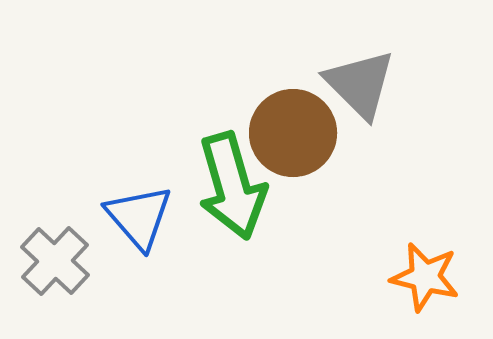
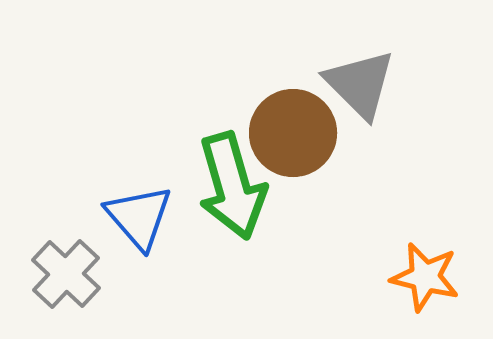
gray cross: moved 11 px right, 13 px down
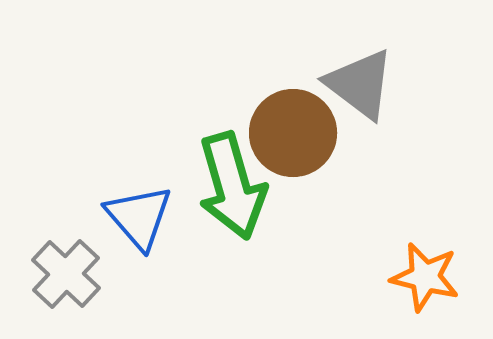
gray triangle: rotated 8 degrees counterclockwise
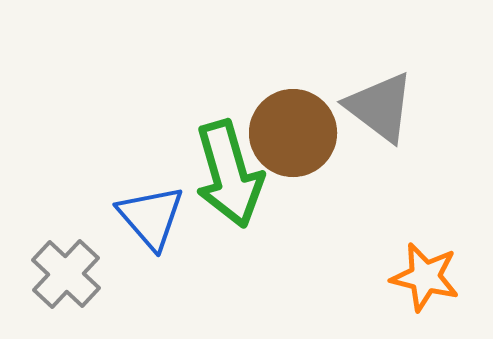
gray triangle: moved 20 px right, 23 px down
green arrow: moved 3 px left, 12 px up
blue triangle: moved 12 px right
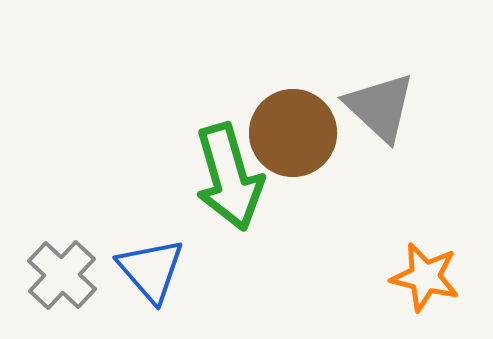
gray triangle: rotated 6 degrees clockwise
green arrow: moved 3 px down
blue triangle: moved 53 px down
gray cross: moved 4 px left, 1 px down
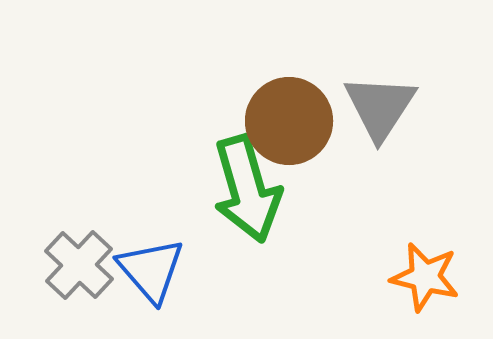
gray triangle: rotated 20 degrees clockwise
brown circle: moved 4 px left, 12 px up
green arrow: moved 18 px right, 12 px down
gray cross: moved 17 px right, 10 px up
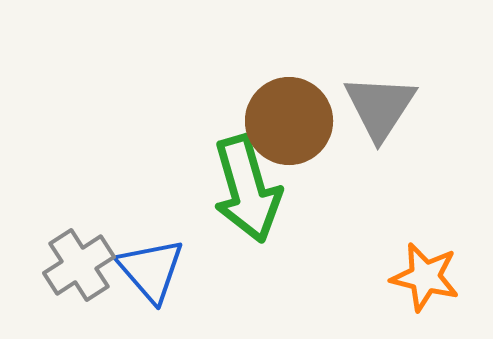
gray cross: rotated 14 degrees clockwise
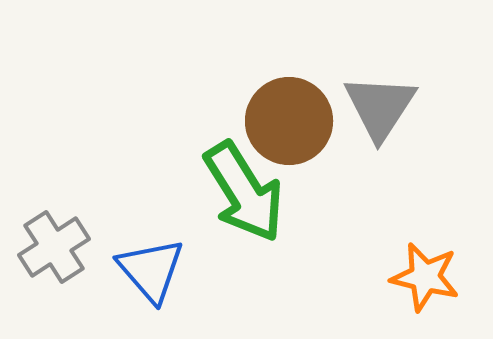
green arrow: moved 3 px left, 3 px down; rotated 16 degrees counterclockwise
gray cross: moved 25 px left, 18 px up
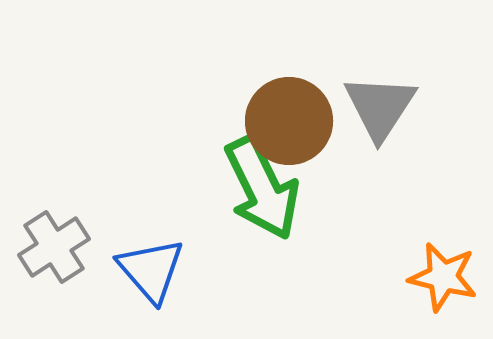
green arrow: moved 18 px right, 4 px up; rotated 6 degrees clockwise
orange star: moved 18 px right
